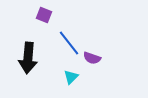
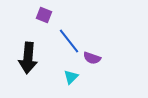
blue line: moved 2 px up
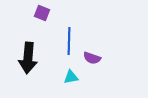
purple square: moved 2 px left, 2 px up
blue line: rotated 40 degrees clockwise
cyan triangle: rotated 35 degrees clockwise
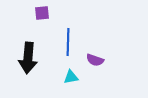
purple square: rotated 28 degrees counterclockwise
blue line: moved 1 px left, 1 px down
purple semicircle: moved 3 px right, 2 px down
